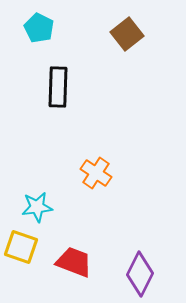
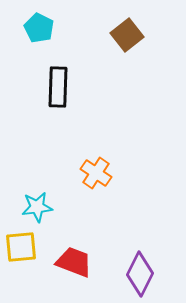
brown square: moved 1 px down
yellow square: rotated 24 degrees counterclockwise
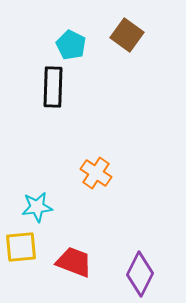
cyan pentagon: moved 32 px right, 17 px down
brown square: rotated 16 degrees counterclockwise
black rectangle: moved 5 px left
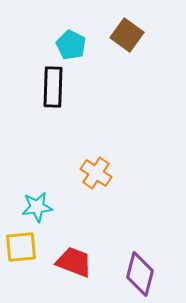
purple diamond: rotated 12 degrees counterclockwise
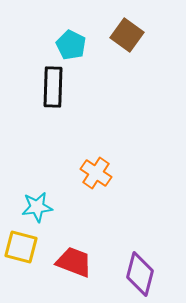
yellow square: rotated 20 degrees clockwise
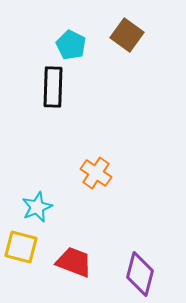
cyan star: rotated 16 degrees counterclockwise
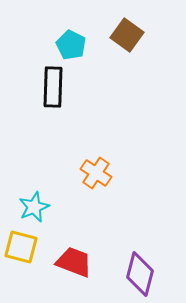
cyan star: moved 3 px left
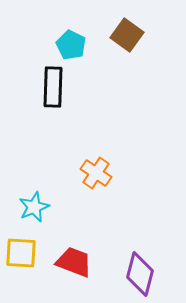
yellow square: moved 6 px down; rotated 12 degrees counterclockwise
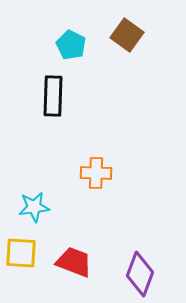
black rectangle: moved 9 px down
orange cross: rotated 32 degrees counterclockwise
cyan star: rotated 16 degrees clockwise
purple diamond: rotated 6 degrees clockwise
